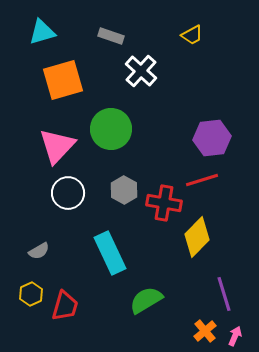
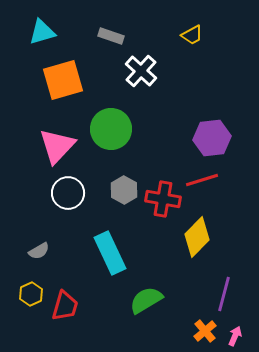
red cross: moved 1 px left, 4 px up
purple line: rotated 32 degrees clockwise
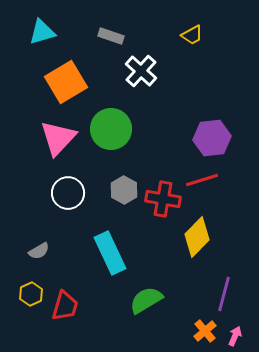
orange square: moved 3 px right, 2 px down; rotated 15 degrees counterclockwise
pink triangle: moved 1 px right, 8 px up
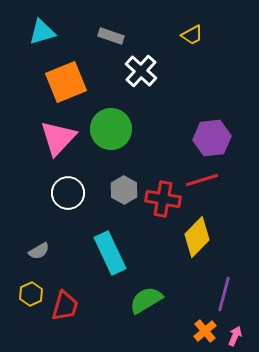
orange square: rotated 9 degrees clockwise
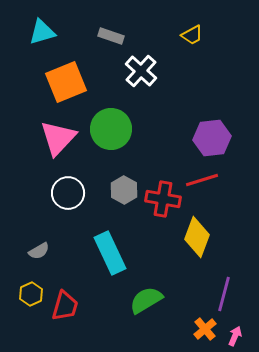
yellow diamond: rotated 24 degrees counterclockwise
orange cross: moved 2 px up
